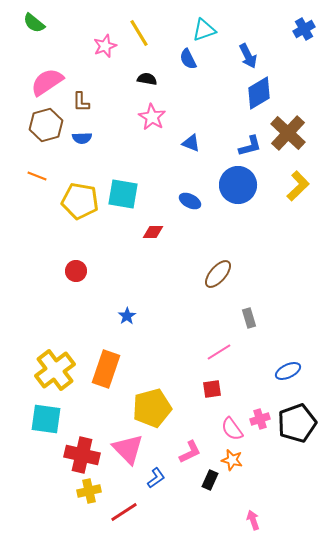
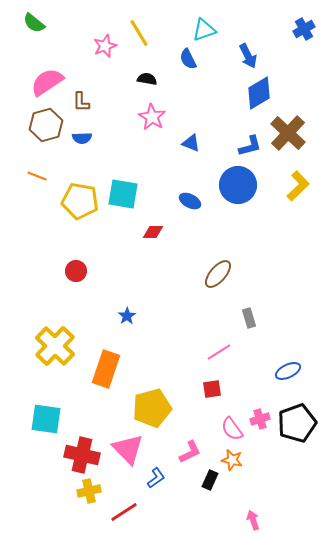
yellow cross at (55, 370): moved 24 px up; rotated 9 degrees counterclockwise
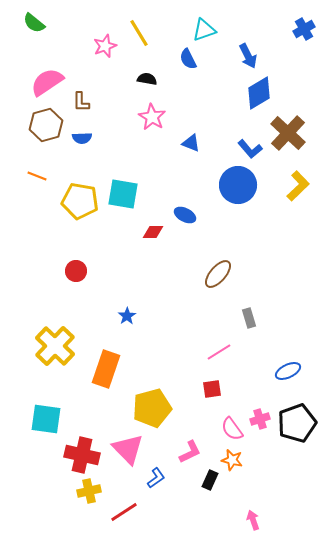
blue L-shape at (250, 146): moved 3 px down; rotated 65 degrees clockwise
blue ellipse at (190, 201): moved 5 px left, 14 px down
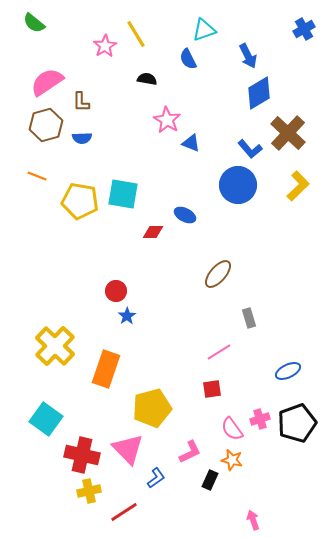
yellow line at (139, 33): moved 3 px left, 1 px down
pink star at (105, 46): rotated 10 degrees counterclockwise
pink star at (152, 117): moved 15 px right, 3 px down
red circle at (76, 271): moved 40 px right, 20 px down
cyan square at (46, 419): rotated 28 degrees clockwise
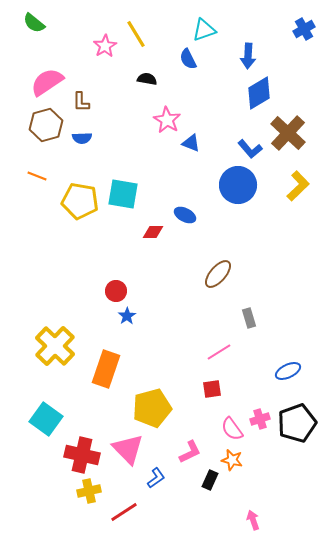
blue arrow at (248, 56): rotated 30 degrees clockwise
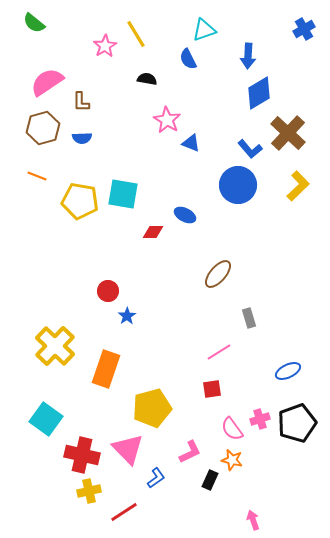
brown hexagon at (46, 125): moved 3 px left, 3 px down
red circle at (116, 291): moved 8 px left
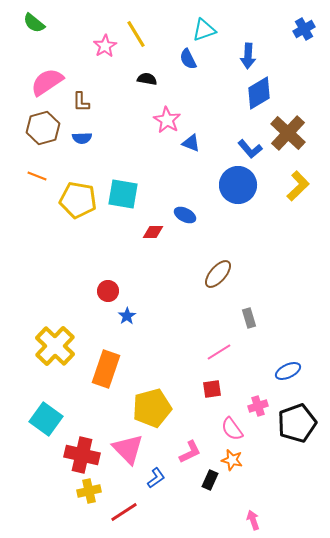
yellow pentagon at (80, 201): moved 2 px left, 1 px up
pink cross at (260, 419): moved 2 px left, 13 px up
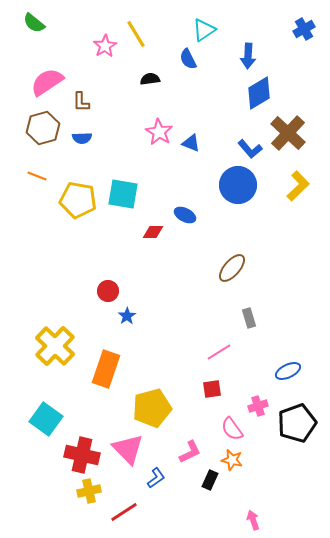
cyan triangle at (204, 30): rotated 15 degrees counterclockwise
black semicircle at (147, 79): moved 3 px right; rotated 18 degrees counterclockwise
pink star at (167, 120): moved 8 px left, 12 px down
brown ellipse at (218, 274): moved 14 px right, 6 px up
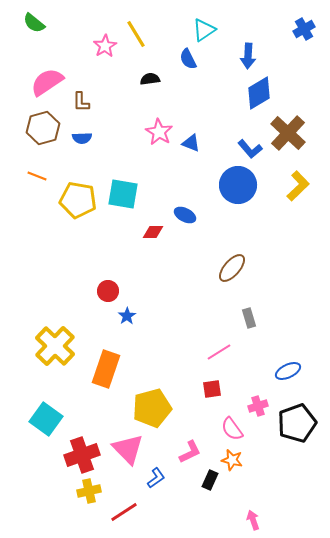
red cross at (82, 455): rotated 32 degrees counterclockwise
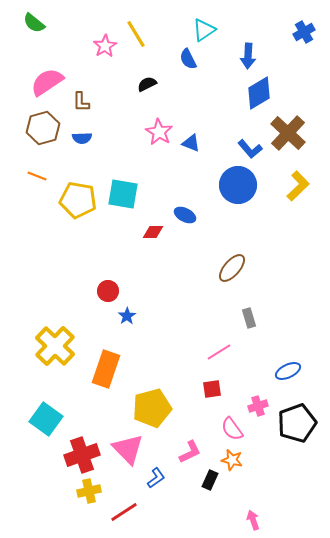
blue cross at (304, 29): moved 3 px down
black semicircle at (150, 79): moved 3 px left, 5 px down; rotated 18 degrees counterclockwise
